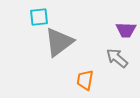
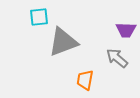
gray triangle: moved 4 px right; rotated 16 degrees clockwise
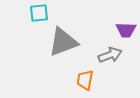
cyan square: moved 4 px up
gray arrow: moved 7 px left, 3 px up; rotated 120 degrees clockwise
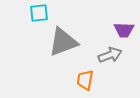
purple trapezoid: moved 2 px left
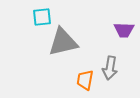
cyan square: moved 3 px right, 4 px down
gray triangle: rotated 8 degrees clockwise
gray arrow: moved 13 px down; rotated 120 degrees clockwise
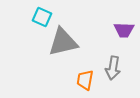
cyan square: rotated 30 degrees clockwise
gray arrow: moved 3 px right
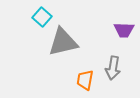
cyan square: rotated 18 degrees clockwise
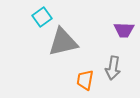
cyan square: rotated 12 degrees clockwise
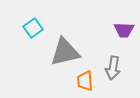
cyan square: moved 9 px left, 11 px down
gray triangle: moved 2 px right, 10 px down
orange trapezoid: moved 1 px down; rotated 15 degrees counterclockwise
